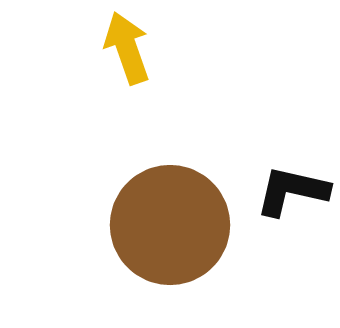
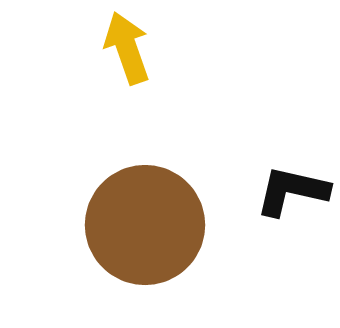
brown circle: moved 25 px left
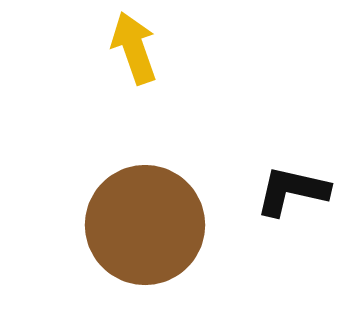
yellow arrow: moved 7 px right
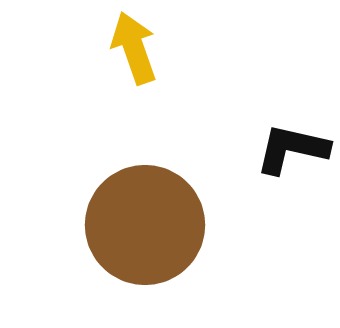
black L-shape: moved 42 px up
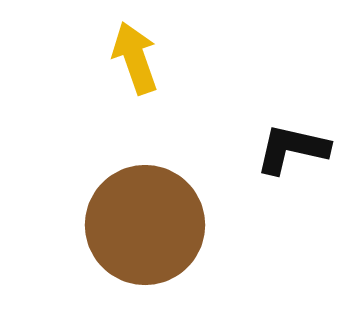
yellow arrow: moved 1 px right, 10 px down
